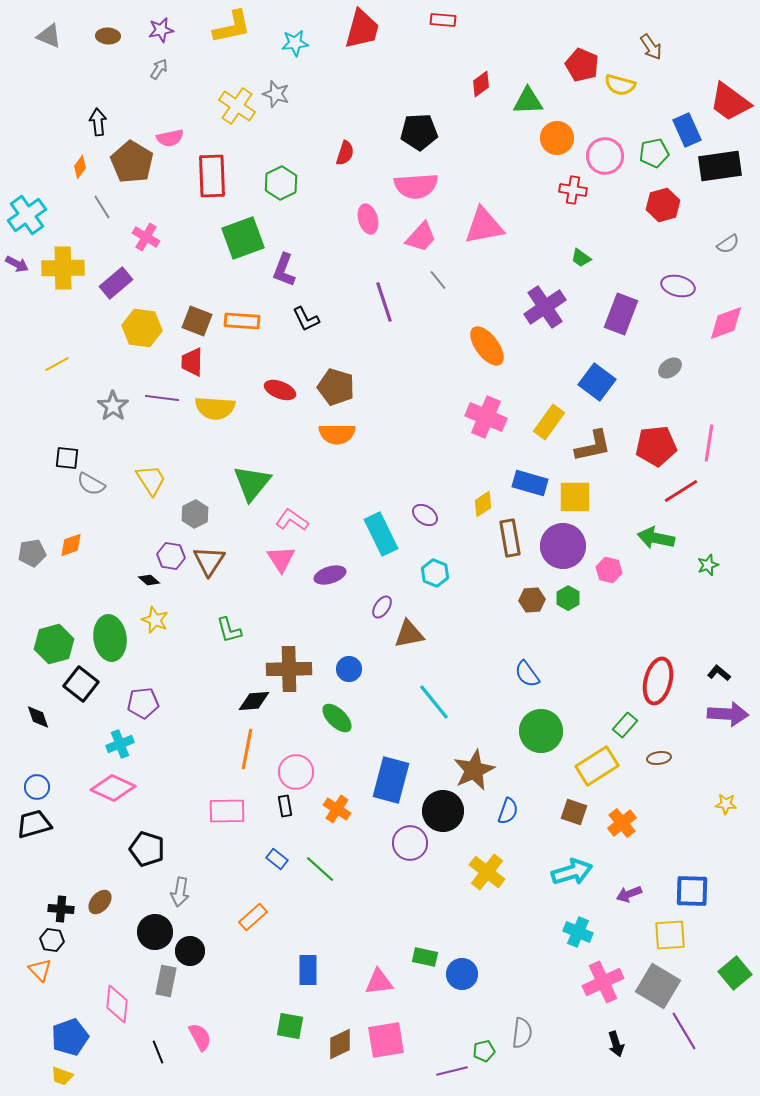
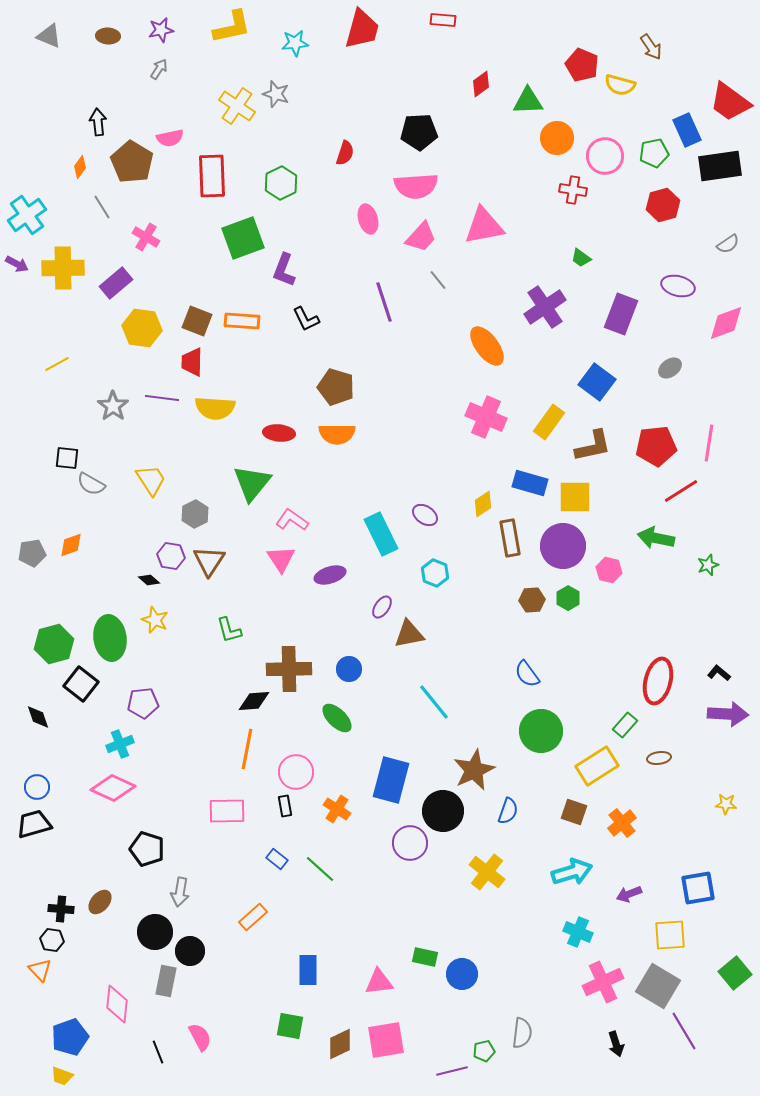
red ellipse at (280, 390): moved 1 px left, 43 px down; rotated 16 degrees counterclockwise
blue square at (692, 891): moved 6 px right, 3 px up; rotated 12 degrees counterclockwise
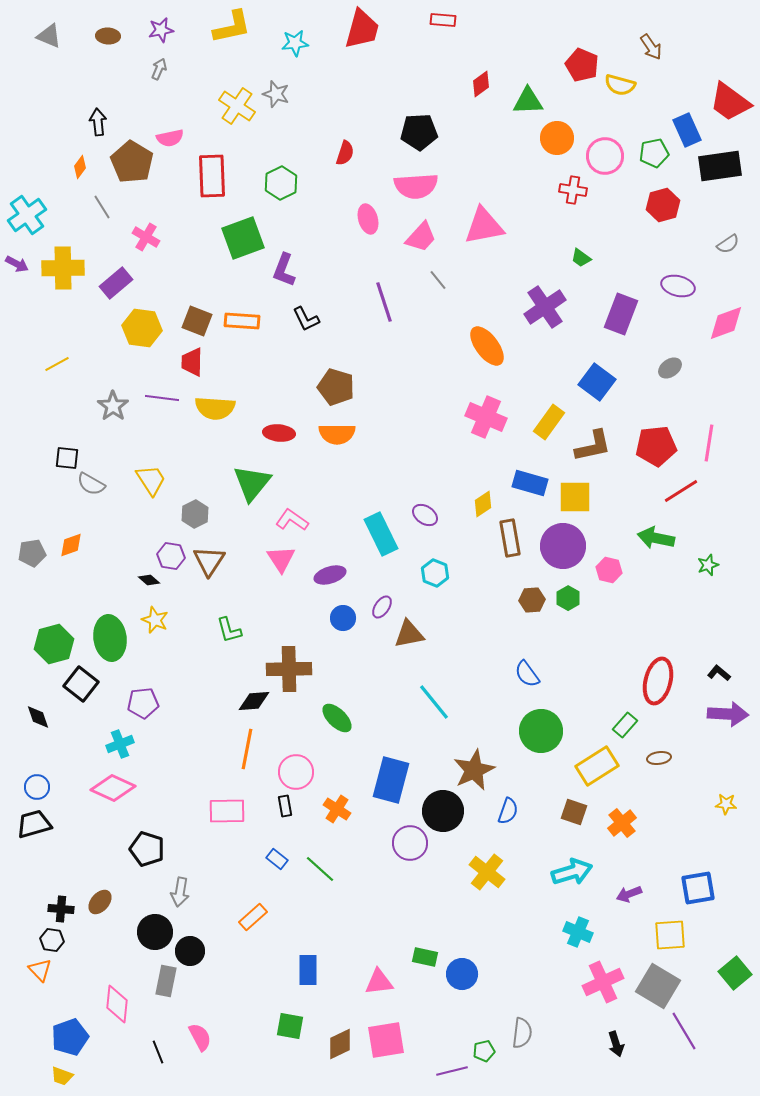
gray arrow at (159, 69): rotated 10 degrees counterclockwise
blue circle at (349, 669): moved 6 px left, 51 px up
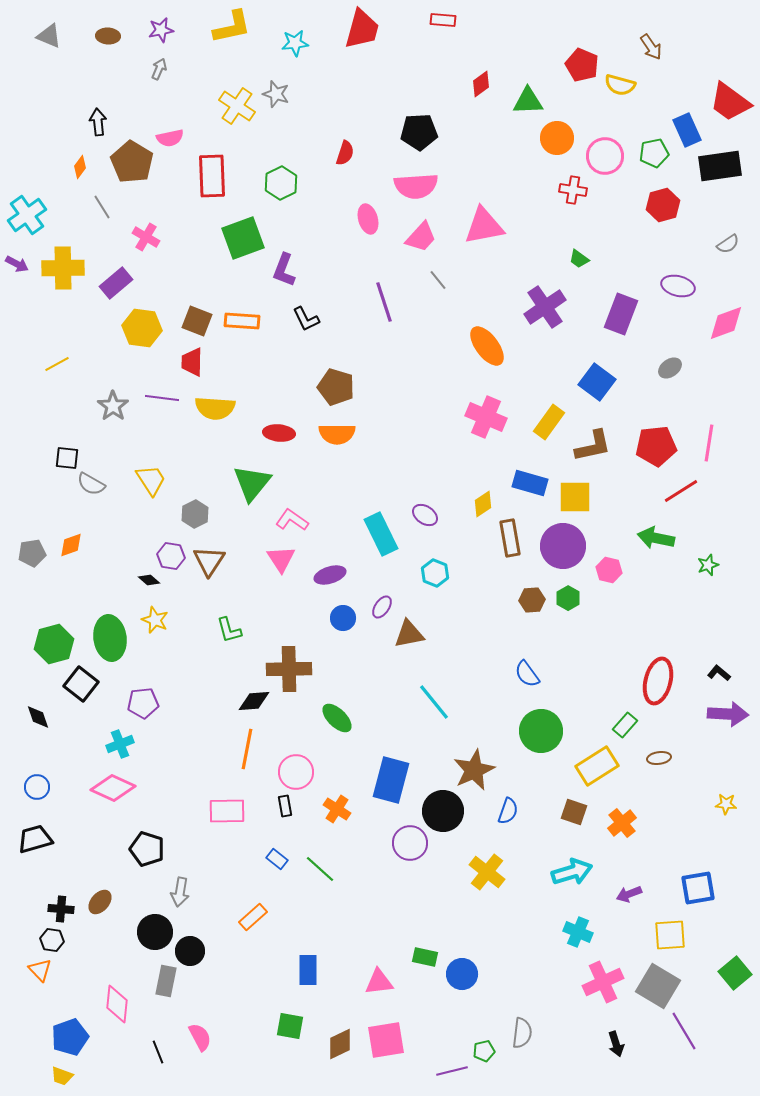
green trapezoid at (581, 258): moved 2 px left, 1 px down
black trapezoid at (34, 824): moved 1 px right, 15 px down
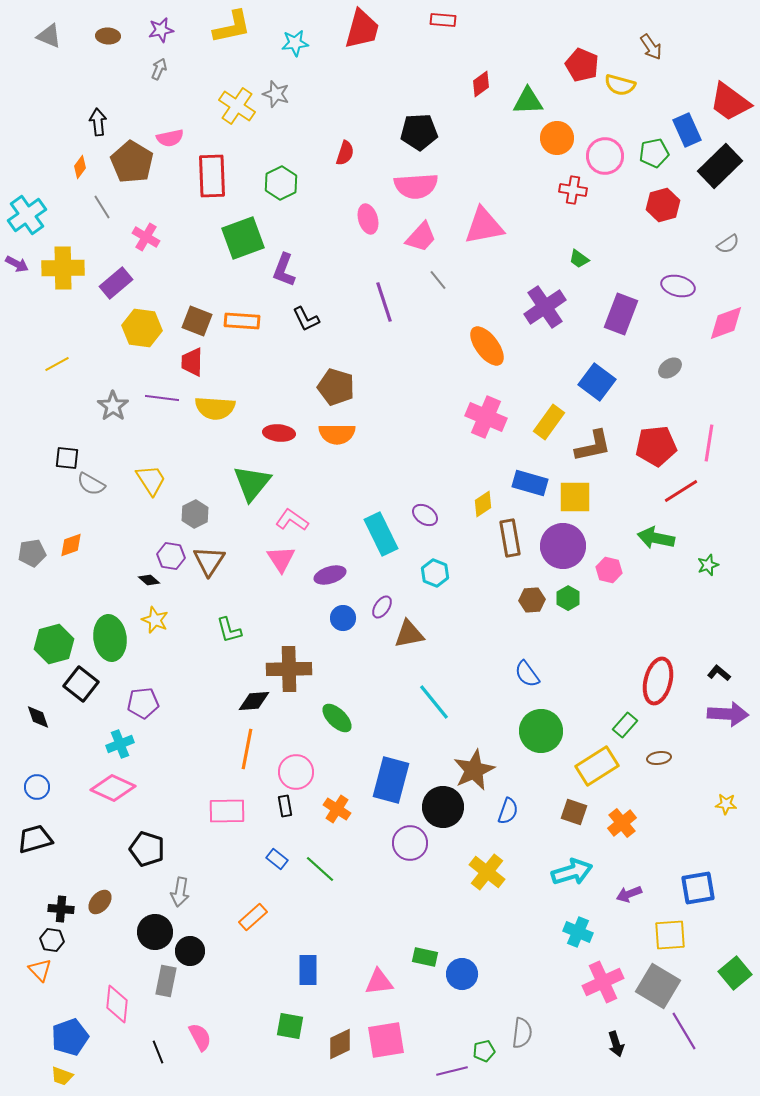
black rectangle at (720, 166): rotated 36 degrees counterclockwise
black circle at (443, 811): moved 4 px up
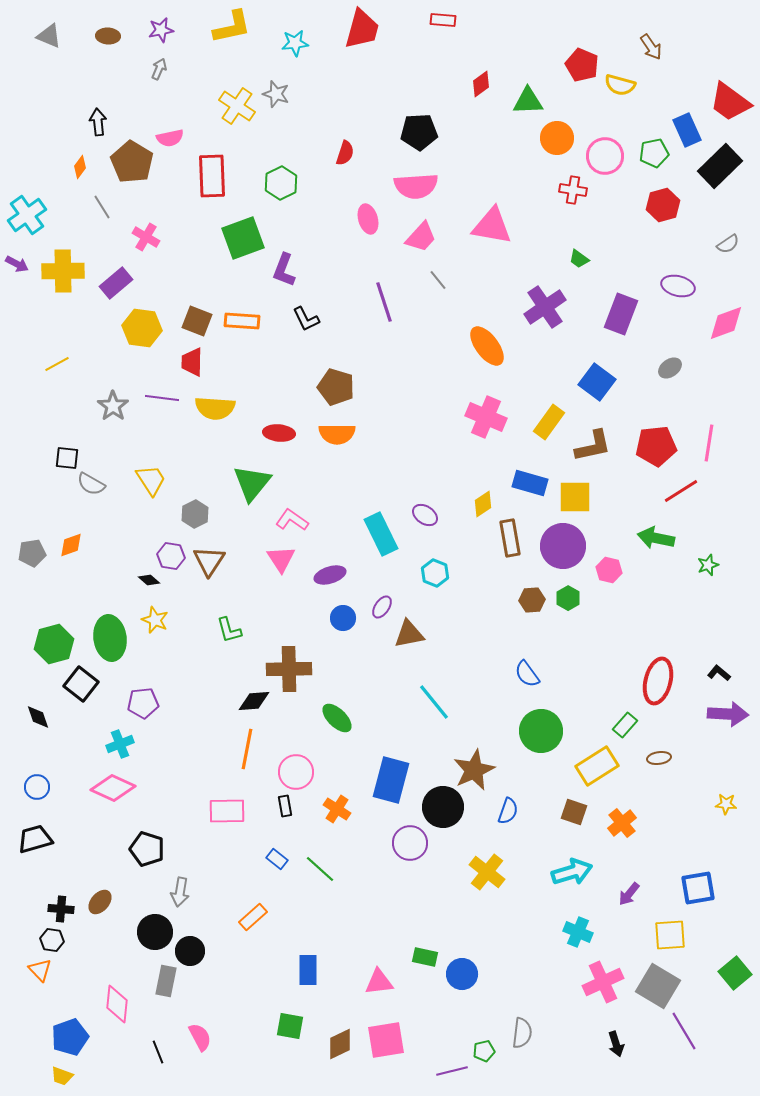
pink triangle at (484, 226): moved 8 px right; rotated 21 degrees clockwise
yellow cross at (63, 268): moved 3 px down
purple arrow at (629, 894): rotated 30 degrees counterclockwise
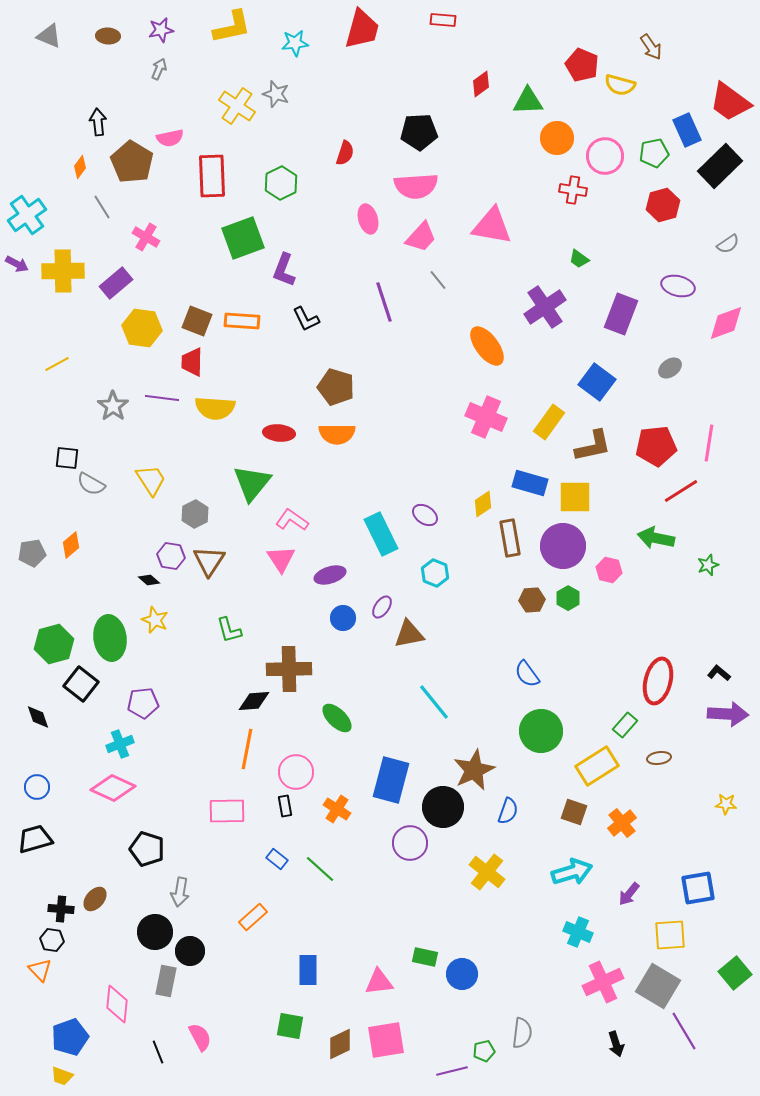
orange diamond at (71, 545): rotated 20 degrees counterclockwise
brown ellipse at (100, 902): moved 5 px left, 3 px up
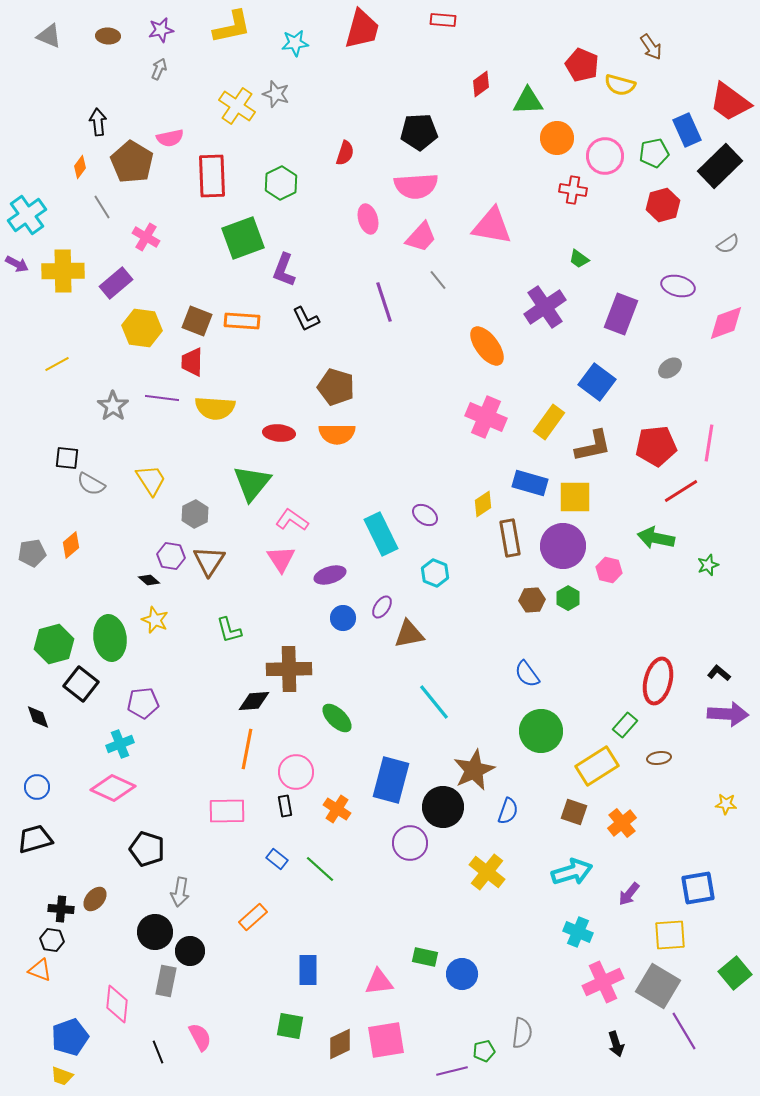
orange triangle at (40, 970): rotated 25 degrees counterclockwise
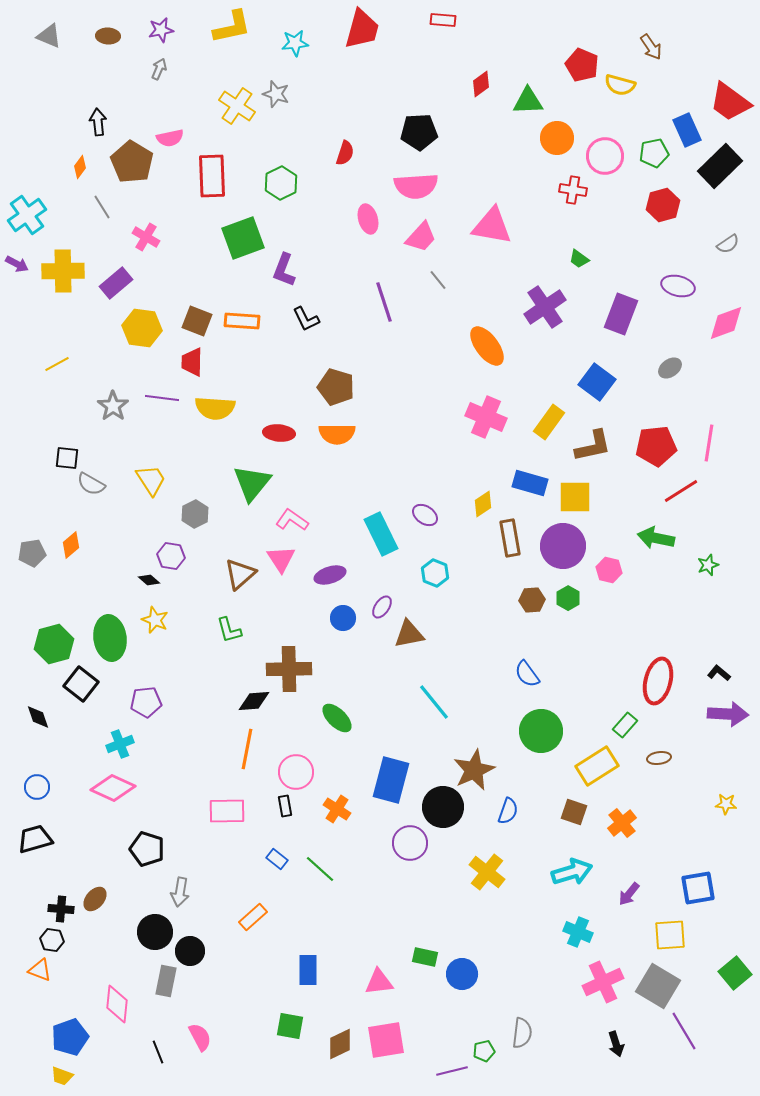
brown triangle at (209, 561): moved 31 px right, 13 px down; rotated 16 degrees clockwise
purple pentagon at (143, 703): moved 3 px right, 1 px up
